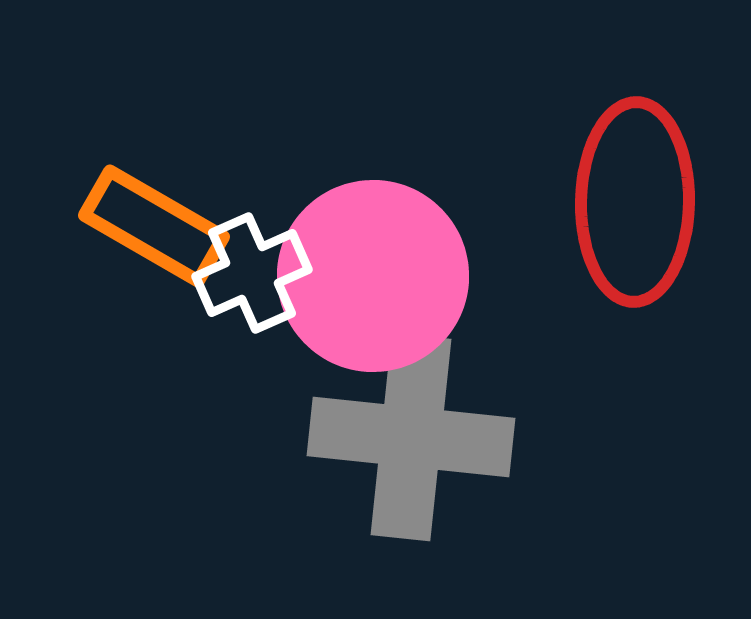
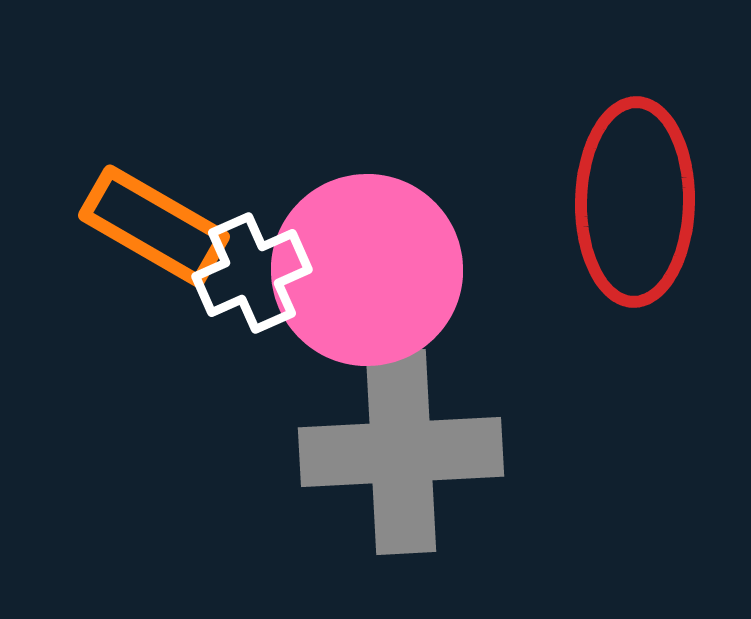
pink circle: moved 6 px left, 6 px up
gray cross: moved 10 px left, 15 px down; rotated 9 degrees counterclockwise
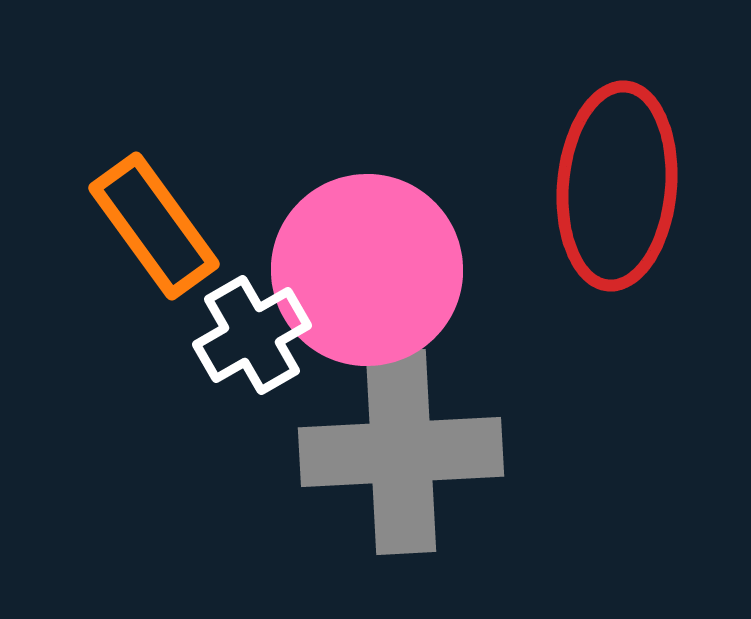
red ellipse: moved 18 px left, 16 px up; rotated 4 degrees clockwise
orange rectangle: rotated 24 degrees clockwise
white cross: moved 62 px down; rotated 6 degrees counterclockwise
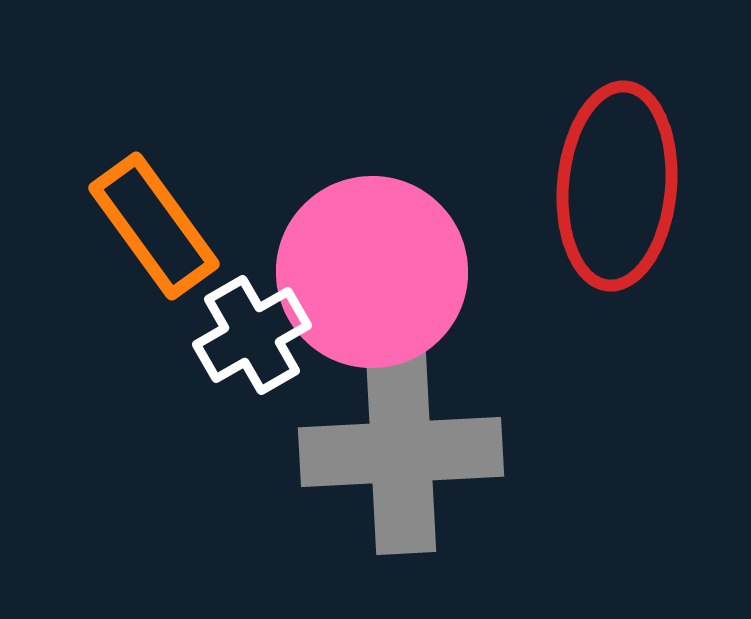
pink circle: moved 5 px right, 2 px down
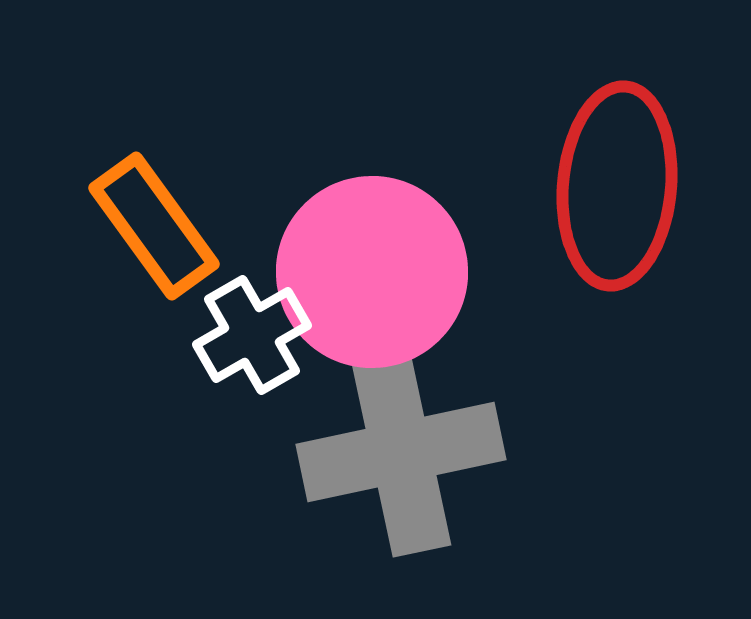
gray cross: rotated 9 degrees counterclockwise
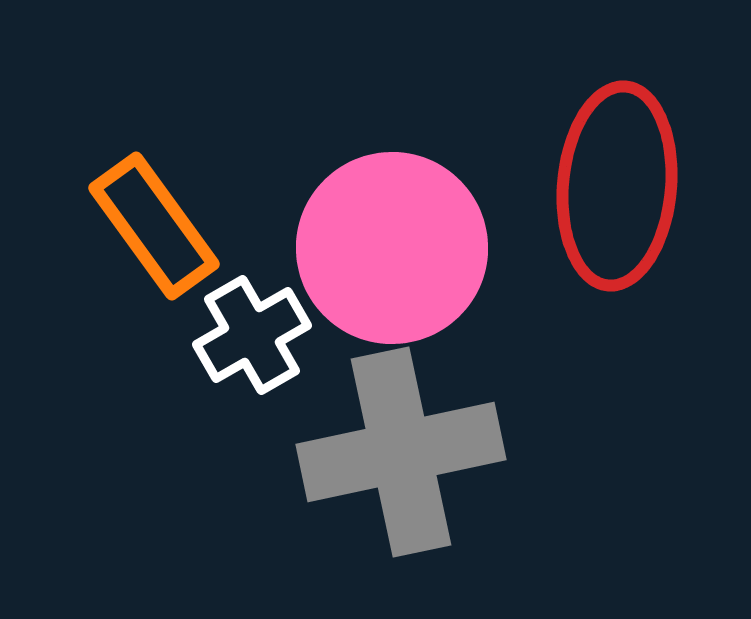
pink circle: moved 20 px right, 24 px up
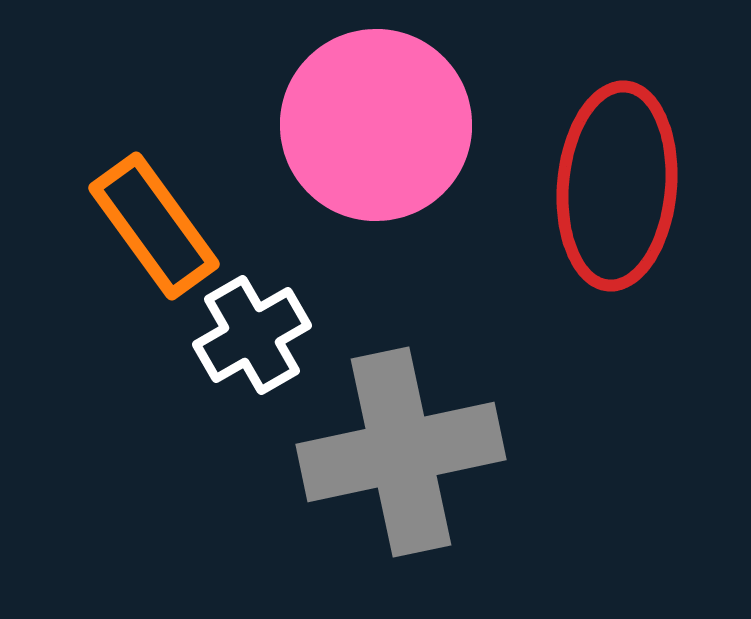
pink circle: moved 16 px left, 123 px up
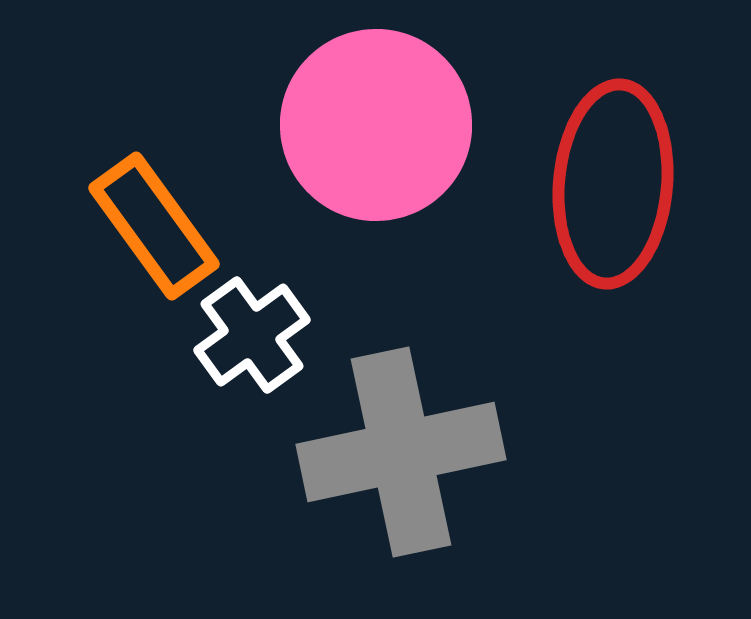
red ellipse: moved 4 px left, 2 px up
white cross: rotated 6 degrees counterclockwise
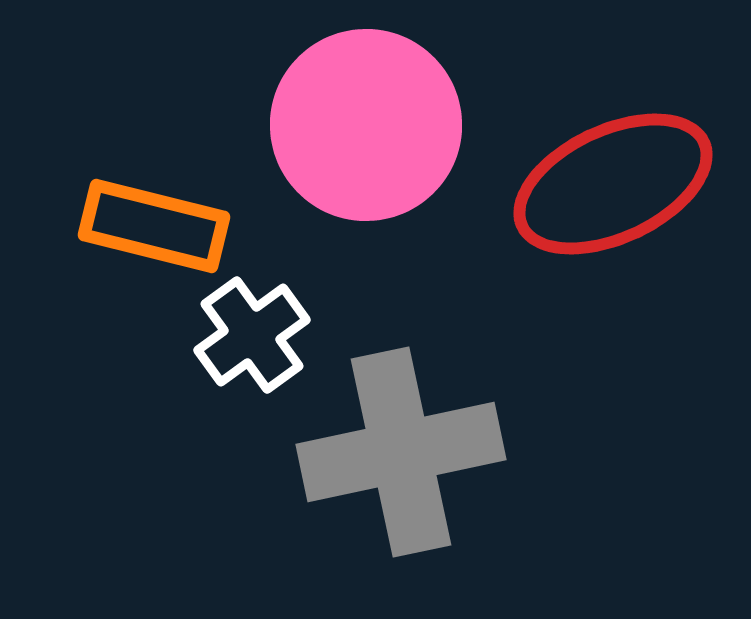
pink circle: moved 10 px left
red ellipse: rotated 60 degrees clockwise
orange rectangle: rotated 40 degrees counterclockwise
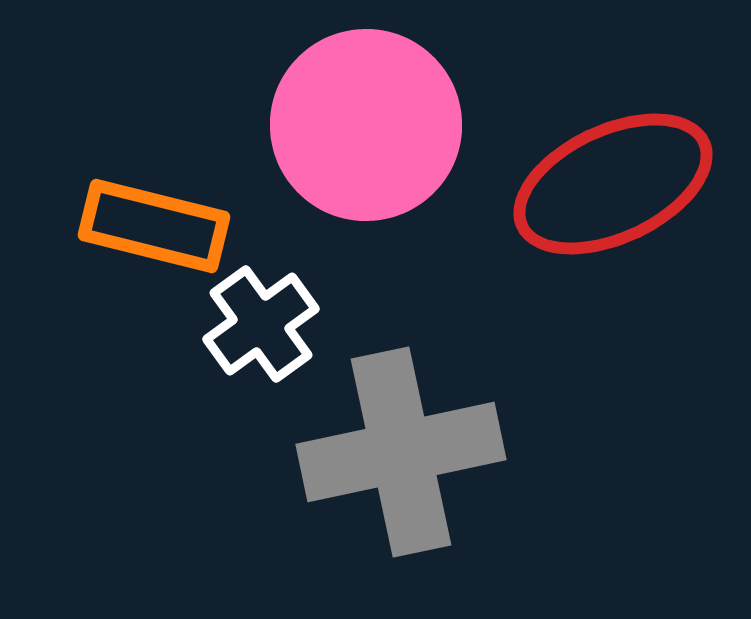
white cross: moved 9 px right, 11 px up
